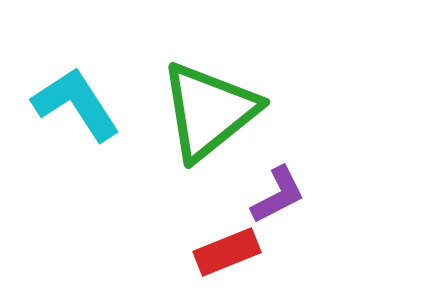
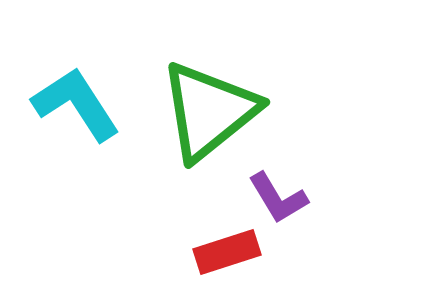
purple L-shape: moved 3 px down; rotated 86 degrees clockwise
red rectangle: rotated 4 degrees clockwise
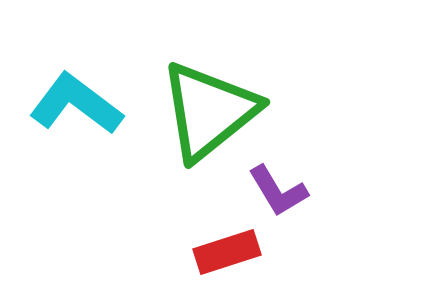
cyan L-shape: rotated 20 degrees counterclockwise
purple L-shape: moved 7 px up
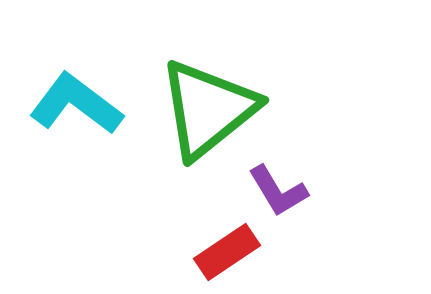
green triangle: moved 1 px left, 2 px up
red rectangle: rotated 16 degrees counterclockwise
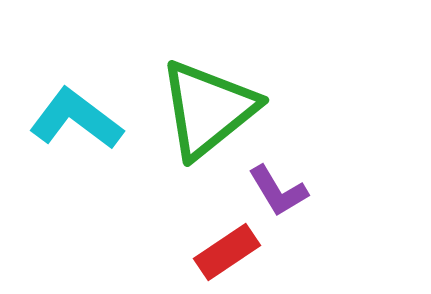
cyan L-shape: moved 15 px down
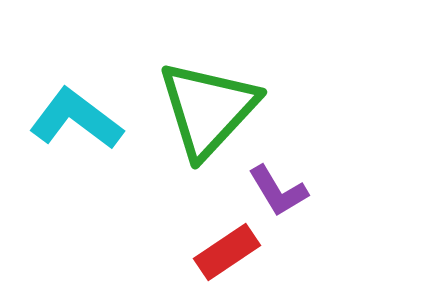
green triangle: rotated 8 degrees counterclockwise
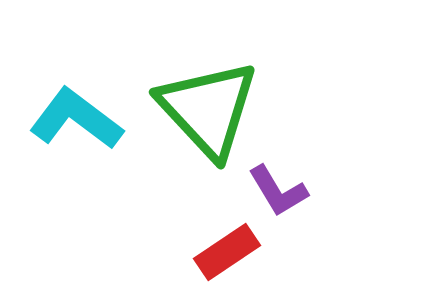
green triangle: rotated 26 degrees counterclockwise
